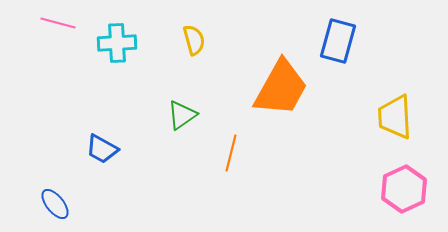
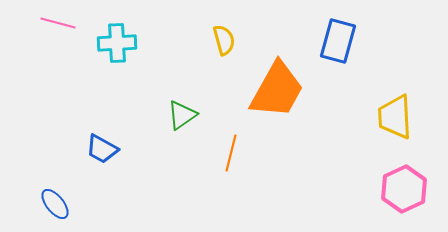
yellow semicircle: moved 30 px right
orange trapezoid: moved 4 px left, 2 px down
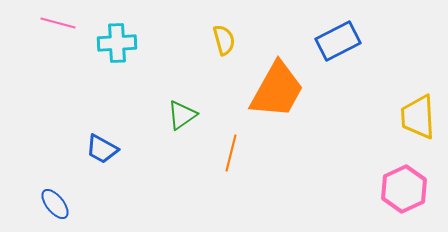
blue rectangle: rotated 48 degrees clockwise
yellow trapezoid: moved 23 px right
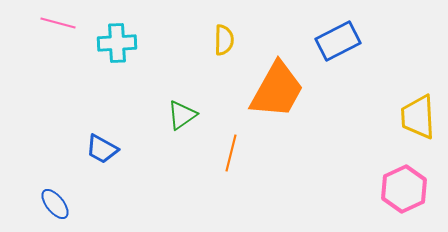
yellow semicircle: rotated 16 degrees clockwise
